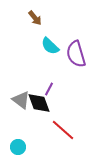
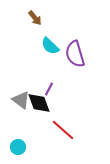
purple semicircle: moved 1 px left
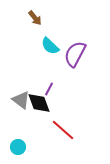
purple semicircle: rotated 44 degrees clockwise
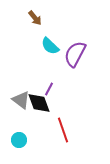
red line: rotated 30 degrees clockwise
cyan circle: moved 1 px right, 7 px up
